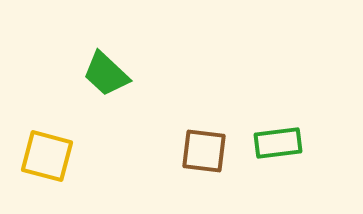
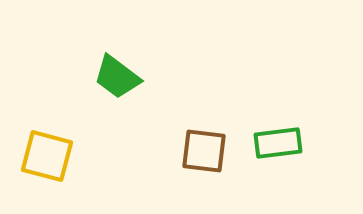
green trapezoid: moved 11 px right, 3 px down; rotated 6 degrees counterclockwise
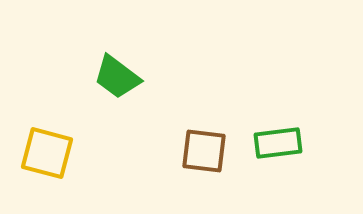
yellow square: moved 3 px up
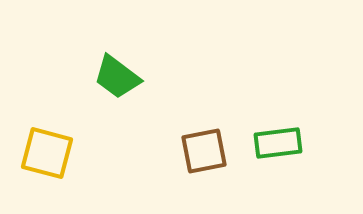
brown square: rotated 18 degrees counterclockwise
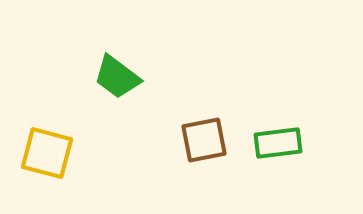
brown square: moved 11 px up
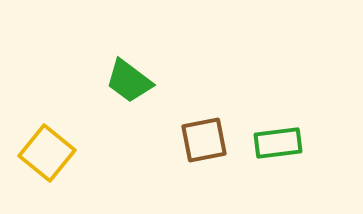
green trapezoid: moved 12 px right, 4 px down
yellow square: rotated 24 degrees clockwise
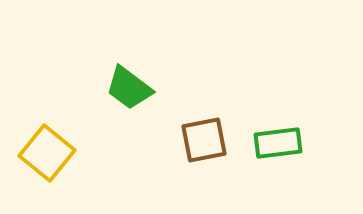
green trapezoid: moved 7 px down
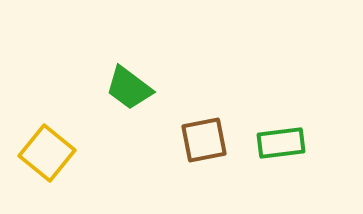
green rectangle: moved 3 px right
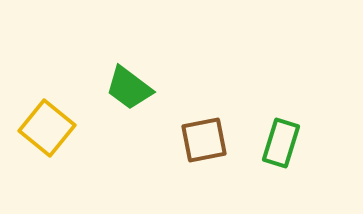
green rectangle: rotated 66 degrees counterclockwise
yellow square: moved 25 px up
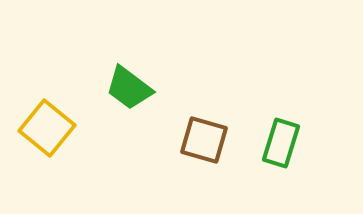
brown square: rotated 27 degrees clockwise
